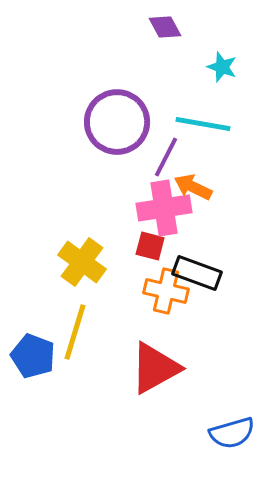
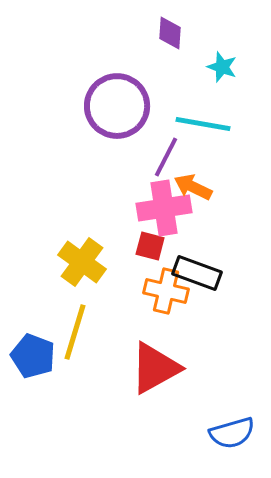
purple diamond: moved 5 px right, 6 px down; rotated 32 degrees clockwise
purple circle: moved 16 px up
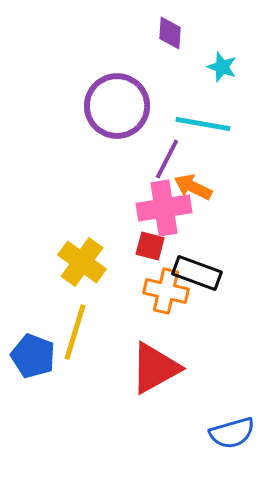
purple line: moved 1 px right, 2 px down
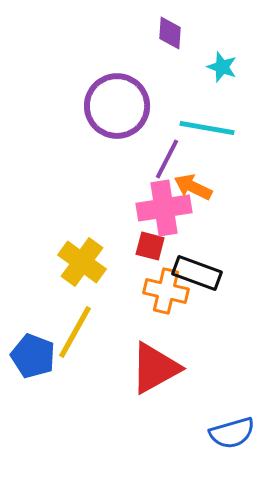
cyan line: moved 4 px right, 4 px down
yellow line: rotated 12 degrees clockwise
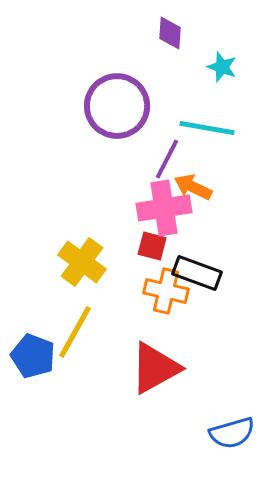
red square: moved 2 px right
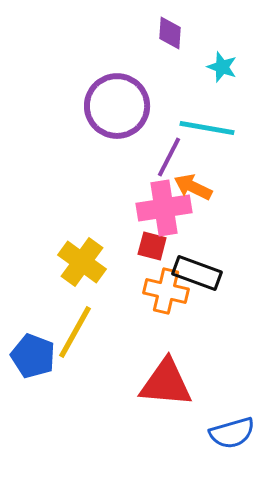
purple line: moved 2 px right, 2 px up
red triangle: moved 11 px right, 15 px down; rotated 34 degrees clockwise
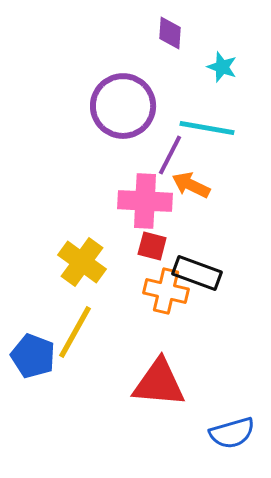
purple circle: moved 6 px right
purple line: moved 1 px right, 2 px up
orange arrow: moved 2 px left, 2 px up
pink cross: moved 19 px left, 7 px up; rotated 12 degrees clockwise
red triangle: moved 7 px left
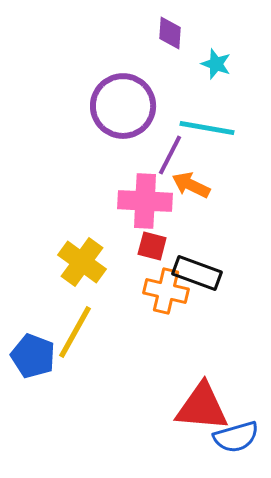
cyan star: moved 6 px left, 3 px up
red triangle: moved 43 px right, 24 px down
blue semicircle: moved 4 px right, 4 px down
